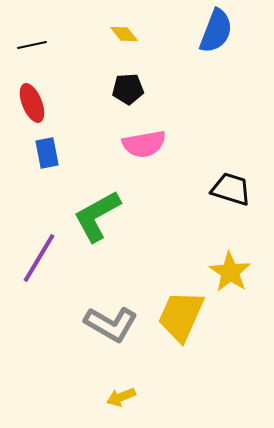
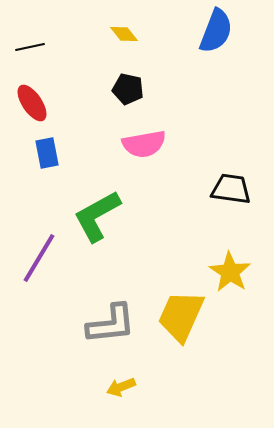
black line: moved 2 px left, 2 px down
black pentagon: rotated 16 degrees clockwise
red ellipse: rotated 12 degrees counterclockwise
black trapezoid: rotated 9 degrees counterclockwise
gray L-shape: rotated 36 degrees counterclockwise
yellow arrow: moved 10 px up
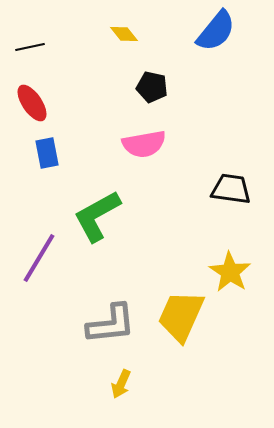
blue semicircle: rotated 18 degrees clockwise
black pentagon: moved 24 px right, 2 px up
yellow arrow: moved 3 px up; rotated 44 degrees counterclockwise
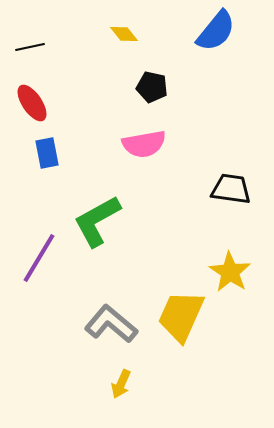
green L-shape: moved 5 px down
gray L-shape: rotated 134 degrees counterclockwise
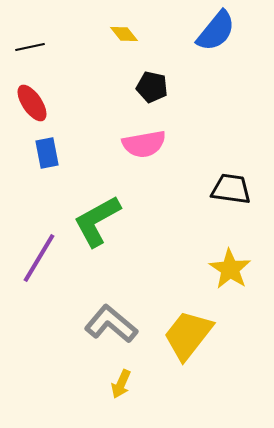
yellow star: moved 3 px up
yellow trapezoid: moved 7 px right, 19 px down; rotated 14 degrees clockwise
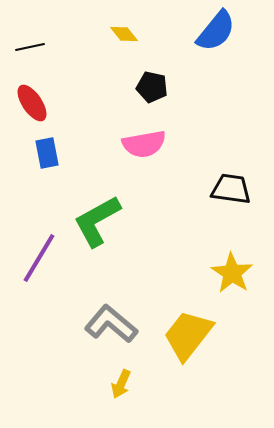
yellow star: moved 2 px right, 4 px down
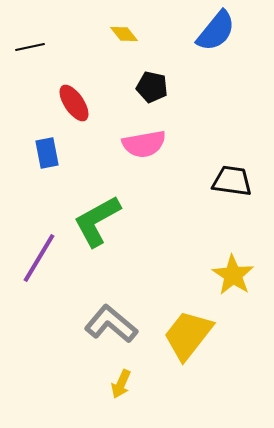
red ellipse: moved 42 px right
black trapezoid: moved 1 px right, 8 px up
yellow star: moved 1 px right, 2 px down
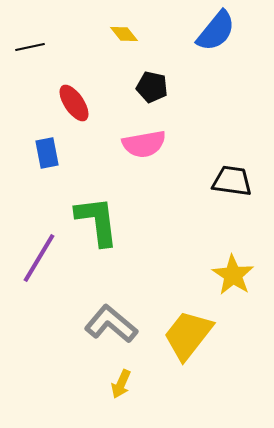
green L-shape: rotated 112 degrees clockwise
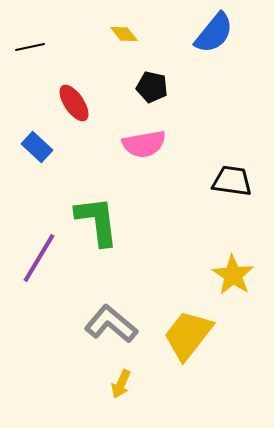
blue semicircle: moved 2 px left, 2 px down
blue rectangle: moved 10 px left, 6 px up; rotated 36 degrees counterclockwise
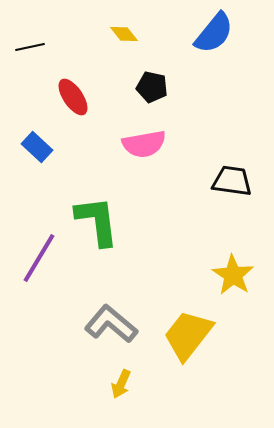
red ellipse: moved 1 px left, 6 px up
